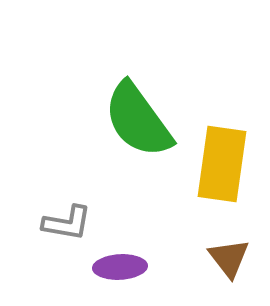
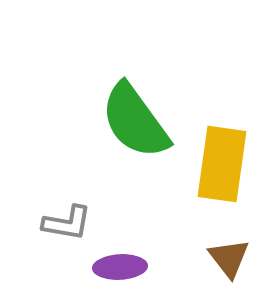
green semicircle: moved 3 px left, 1 px down
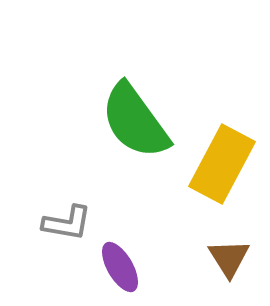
yellow rectangle: rotated 20 degrees clockwise
brown triangle: rotated 6 degrees clockwise
purple ellipse: rotated 63 degrees clockwise
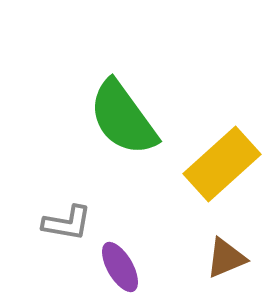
green semicircle: moved 12 px left, 3 px up
yellow rectangle: rotated 20 degrees clockwise
brown triangle: moved 3 px left; rotated 39 degrees clockwise
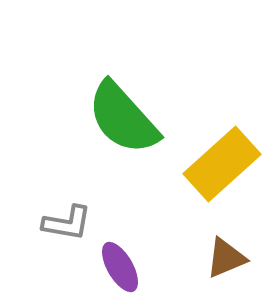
green semicircle: rotated 6 degrees counterclockwise
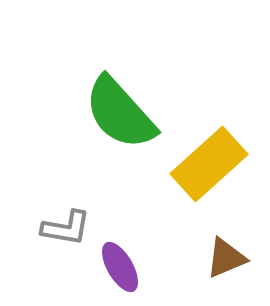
green semicircle: moved 3 px left, 5 px up
yellow rectangle: moved 13 px left
gray L-shape: moved 1 px left, 5 px down
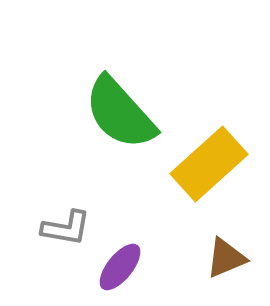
purple ellipse: rotated 69 degrees clockwise
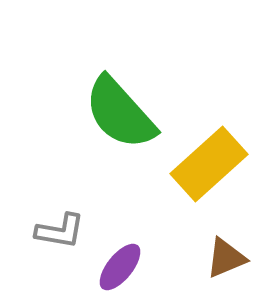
gray L-shape: moved 6 px left, 3 px down
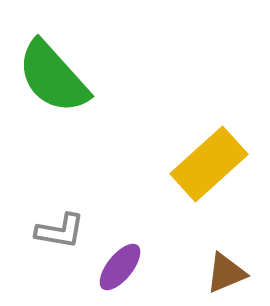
green semicircle: moved 67 px left, 36 px up
brown triangle: moved 15 px down
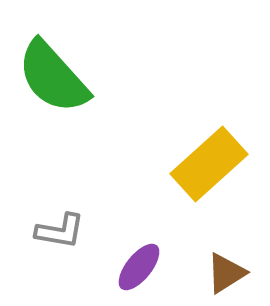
purple ellipse: moved 19 px right
brown triangle: rotated 9 degrees counterclockwise
